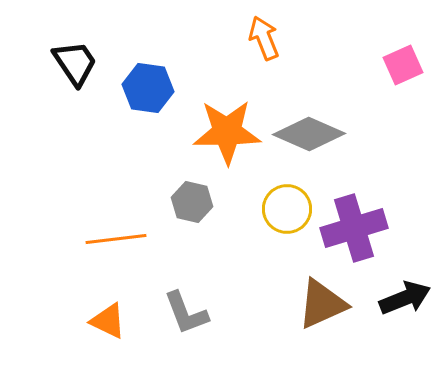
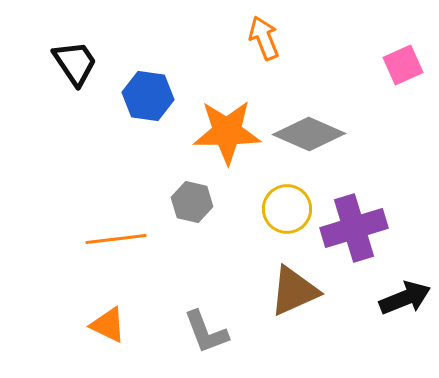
blue hexagon: moved 8 px down
brown triangle: moved 28 px left, 13 px up
gray L-shape: moved 20 px right, 19 px down
orange triangle: moved 4 px down
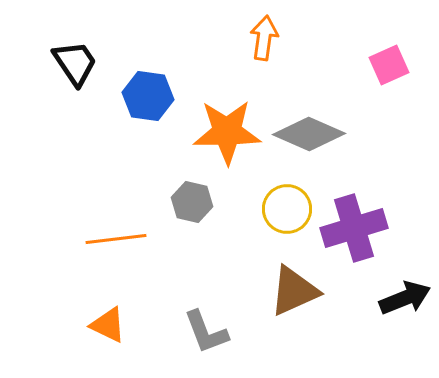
orange arrow: rotated 30 degrees clockwise
pink square: moved 14 px left
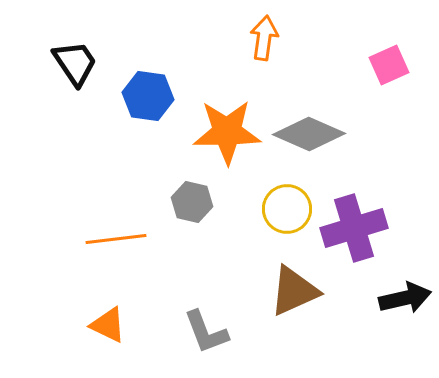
black arrow: rotated 9 degrees clockwise
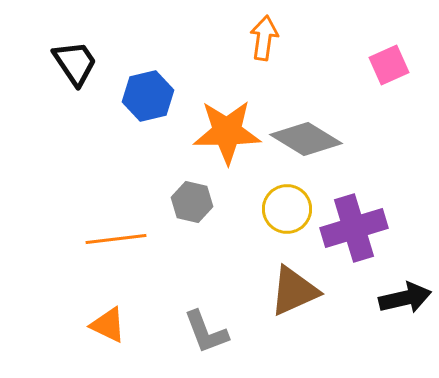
blue hexagon: rotated 21 degrees counterclockwise
gray diamond: moved 3 px left, 5 px down; rotated 8 degrees clockwise
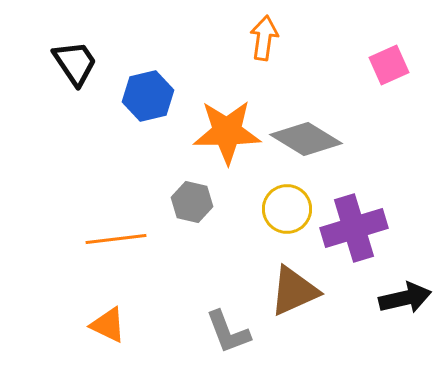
gray L-shape: moved 22 px right
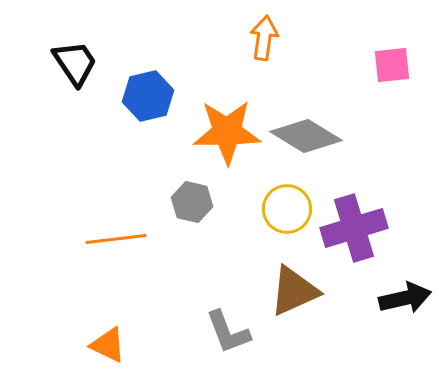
pink square: moved 3 px right; rotated 18 degrees clockwise
gray diamond: moved 3 px up
orange triangle: moved 20 px down
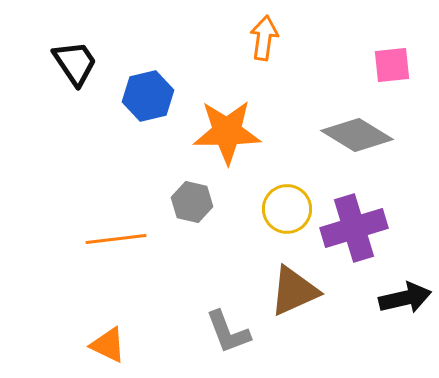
gray diamond: moved 51 px right, 1 px up
